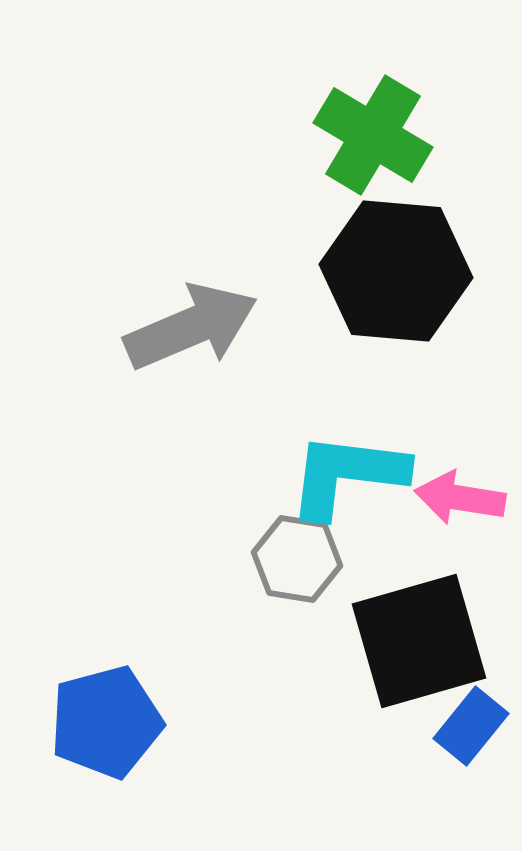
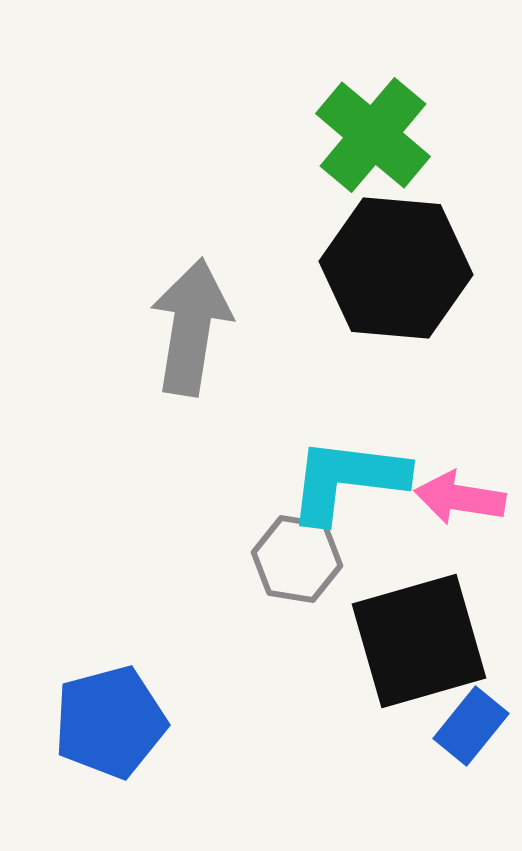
green cross: rotated 9 degrees clockwise
black hexagon: moved 3 px up
gray arrow: rotated 58 degrees counterclockwise
cyan L-shape: moved 5 px down
blue pentagon: moved 4 px right
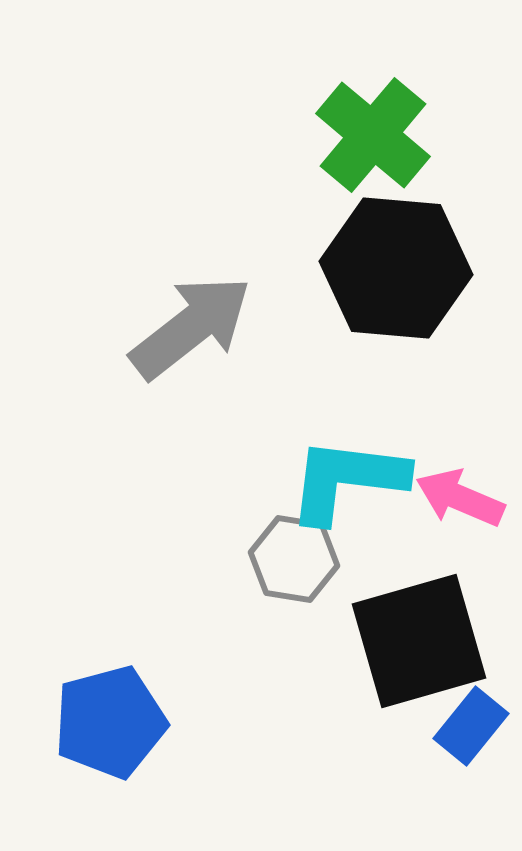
gray arrow: rotated 43 degrees clockwise
pink arrow: rotated 14 degrees clockwise
gray hexagon: moved 3 px left
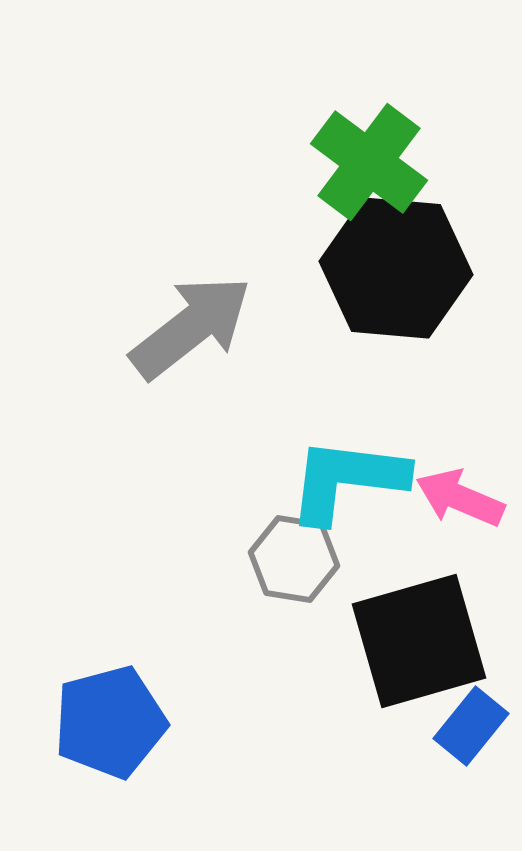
green cross: moved 4 px left, 27 px down; rotated 3 degrees counterclockwise
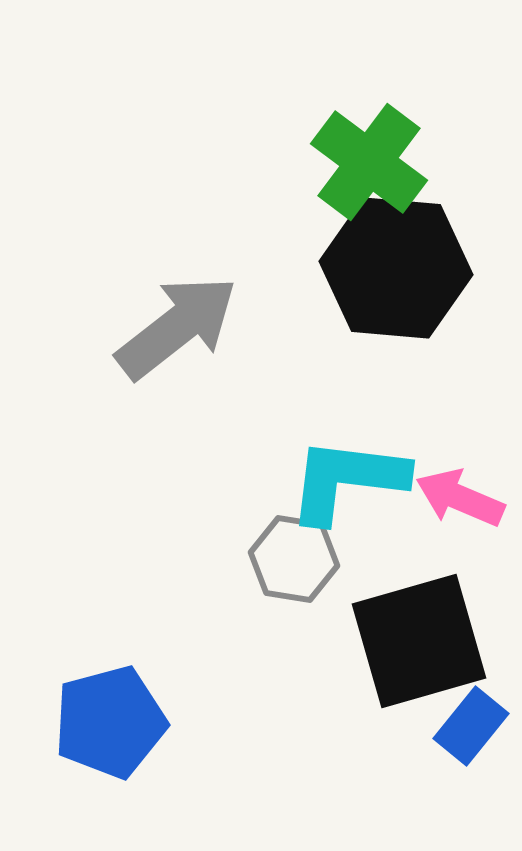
gray arrow: moved 14 px left
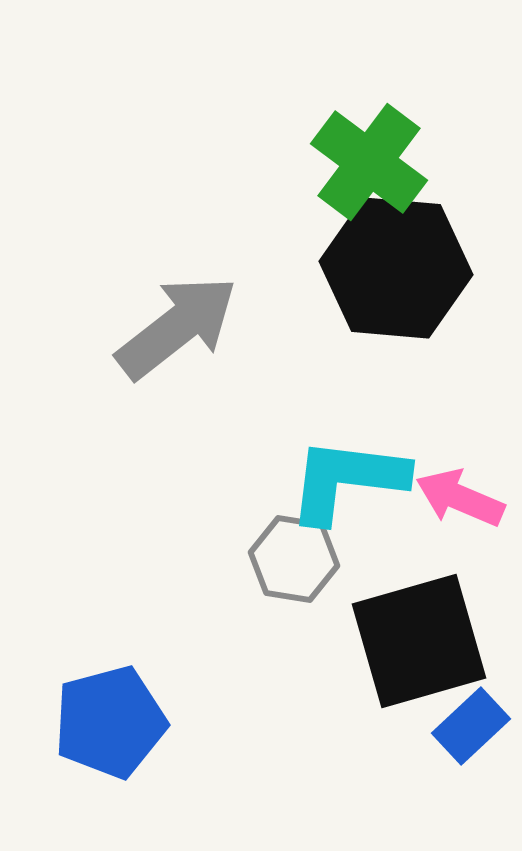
blue rectangle: rotated 8 degrees clockwise
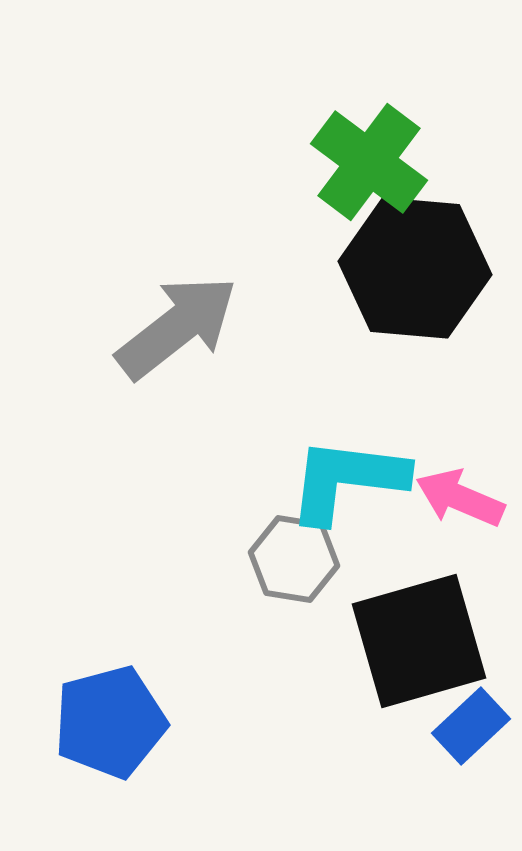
black hexagon: moved 19 px right
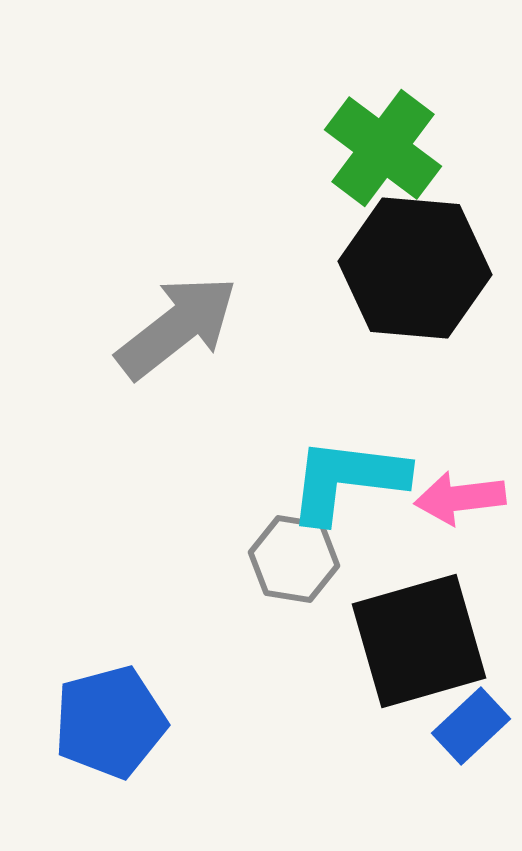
green cross: moved 14 px right, 14 px up
pink arrow: rotated 30 degrees counterclockwise
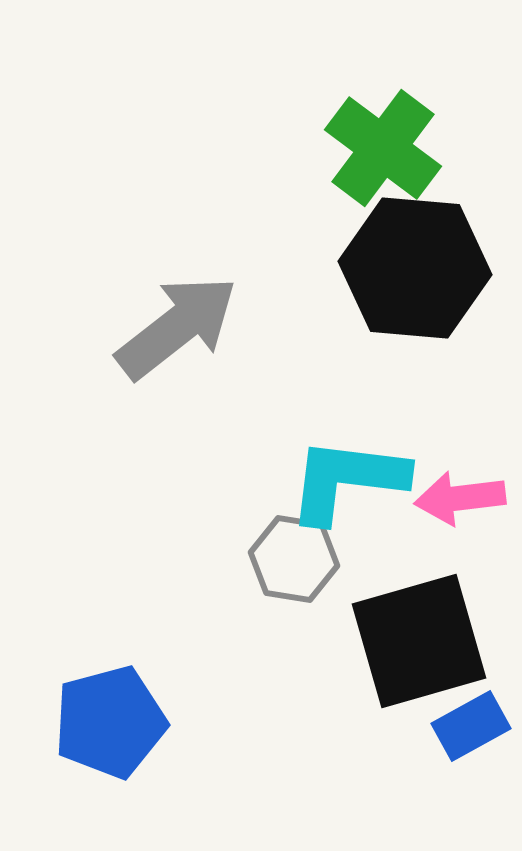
blue rectangle: rotated 14 degrees clockwise
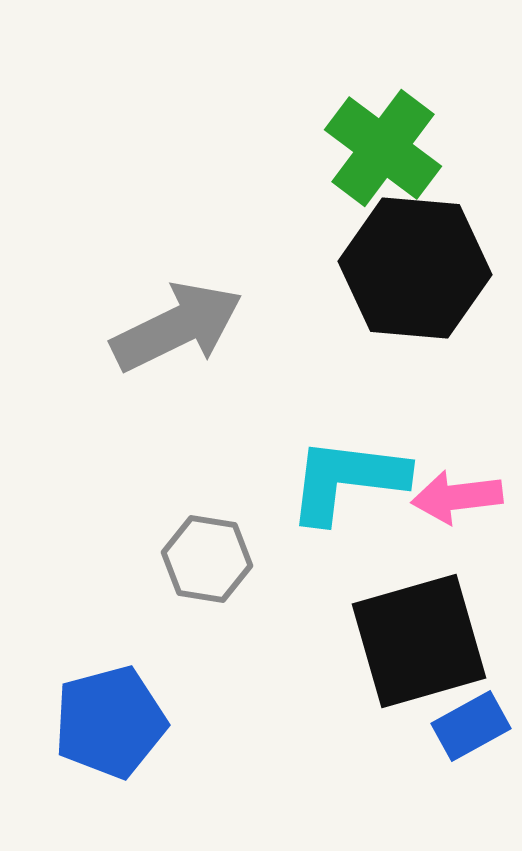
gray arrow: rotated 12 degrees clockwise
pink arrow: moved 3 px left, 1 px up
gray hexagon: moved 87 px left
